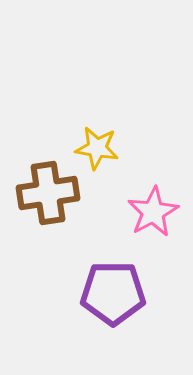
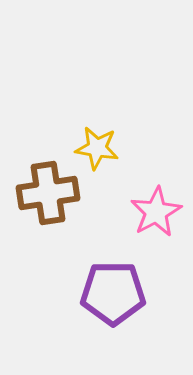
pink star: moved 3 px right
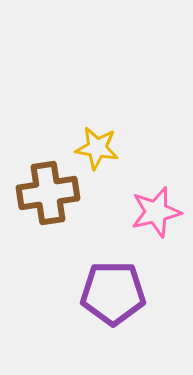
pink star: rotated 15 degrees clockwise
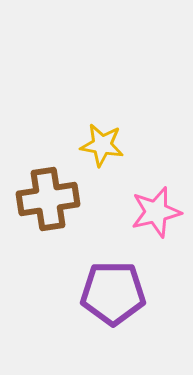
yellow star: moved 5 px right, 3 px up
brown cross: moved 6 px down
